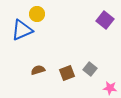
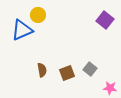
yellow circle: moved 1 px right, 1 px down
brown semicircle: moved 4 px right; rotated 96 degrees clockwise
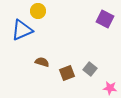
yellow circle: moved 4 px up
purple square: moved 1 px up; rotated 12 degrees counterclockwise
brown semicircle: moved 8 px up; rotated 64 degrees counterclockwise
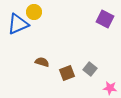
yellow circle: moved 4 px left, 1 px down
blue triangle: moved 4 px left, 6 px up
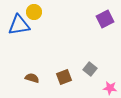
purple square: rotated 36 degrees clockwise
blue triangle: moved 1 px right, 1 px down; rotated 15 degrees clockwise
brown semicircle: moved 10 px left, 16 px down
brown square: moved 3 px left, 4 px down
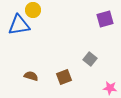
yellow circle: moved 1 px left, 2 px up
purple square: rotated 12 degrees clockwise
gray square: moved 10 px up
brown semicircle: moved 1 px left, 2 px up
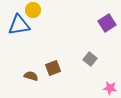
purple square: moved 2 px right, 4 px down; rotated 18 degrees counterclockwise
brown square: moved 11 px left, 9 px up
